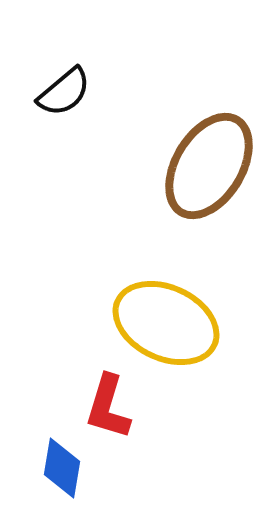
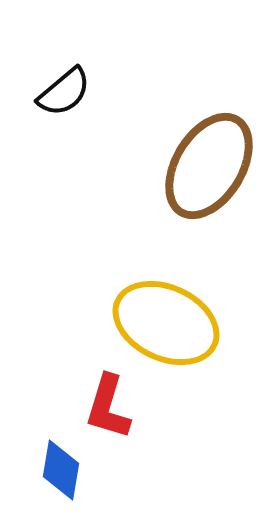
blue diamond: moved 1 px left, 2 px down
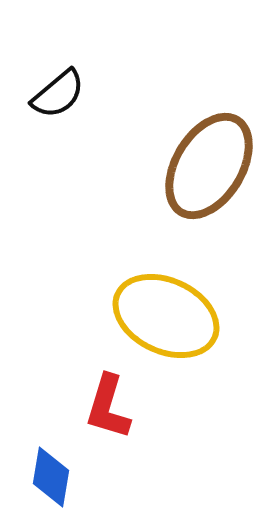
black semicircle: moved 6 px left, 2 px down
yellow ellipse: moved 7 px up
blue diamond: moved 10 px left, 7 px down
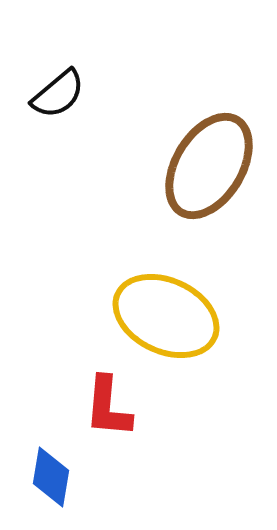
red L-shape: rotated 12 degrees counterclockwise
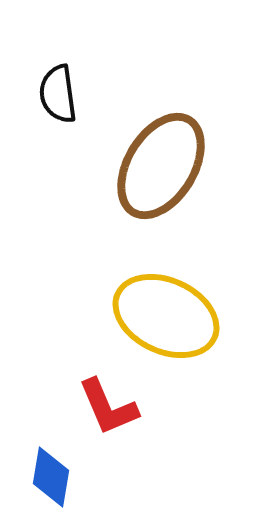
black semicircle: rotated 122 degrees clockwise
brown ellipse: moved 48 px left
red L-shape: rotated 28 degrees counterclockwise
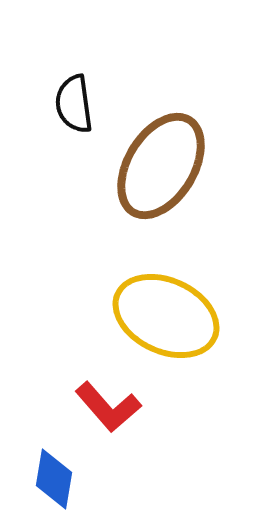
black semicircle: moved 16 px right, 10 px down
red L-shape: rotated 18 degrees counterclockwise
blue diamond: moved 3 px right, 2 px down
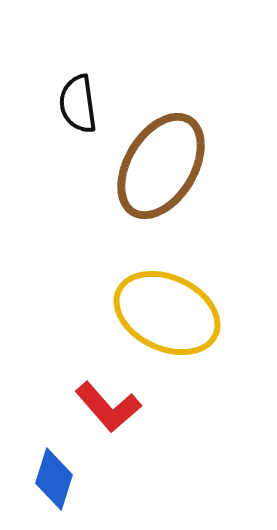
black semicircle: moved 4 px right
yellow ellipse: moved 1 px right, 3 px up
blue diamond: rotated 8 degrees clockwise
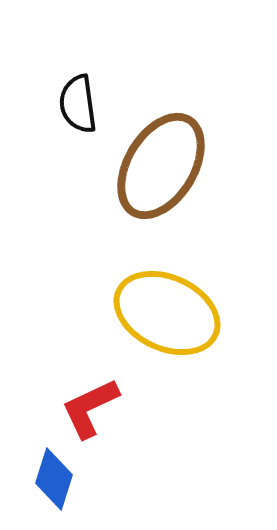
red L-shape: moved 18 px left, 1 px down; rotated 106 degrees clockwise
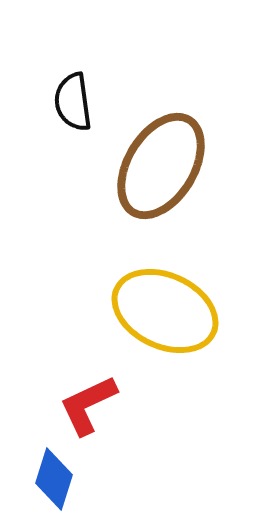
black semicircle: moved 5 px left, 2 px up
yellow ellipse: moved 2 px left, 2 px up
red L-shape: moved 2 px left, 3 px up
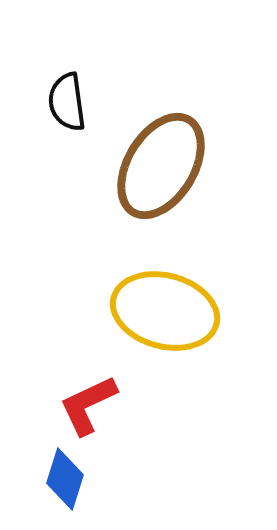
black semicircle: moved 6 px left
yellow ellipse: rotated 10 degrees counterclockwise
blue diamond: moved 11 px right
